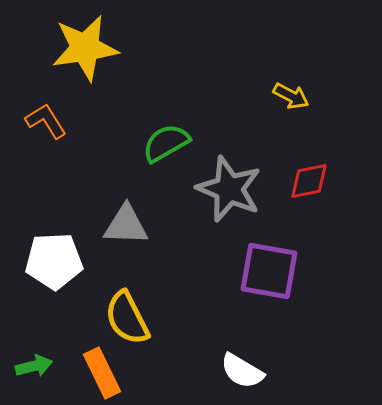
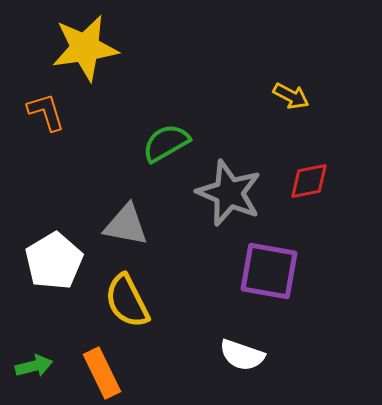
orange L-shape: moved 9 px up; rotated 15 degrees clockwise
gray star: moved 4 px down
gray triangle: rotated 9 degrees clockwise
white pentagon: rotated 28 degrees counterclockwise
yellow semicircle: moved 17 px up
white semicircle: moved 16 px up; rotated 12 degrees counterclockwise
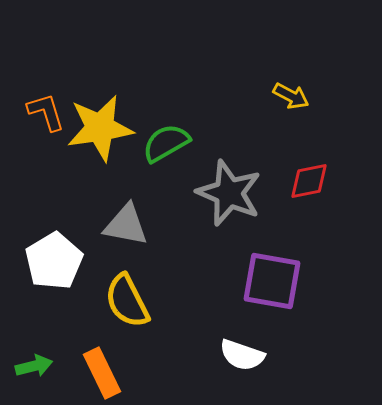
yellow star: moved 15 px right, 80 px down
purple square: moved 3 px right, 10 px down
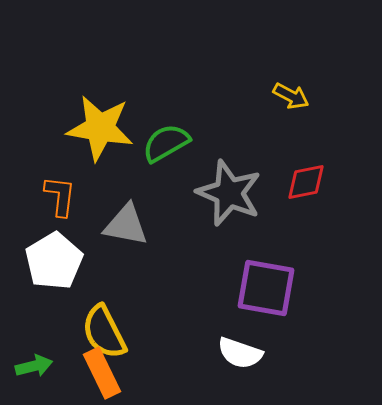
orange L-shape: moved 14 px right, 84 px down; rotated 24 degrees clockwise
yellow star: rotated 18 degrees clockwise
red diamond: moved 3 px left, 1 px down
purple square: moved 6 px left, 7 px down
yellow semicircle: moved 23 px left, 31 px down
white semicircle: moved 2 px left, 2 px up
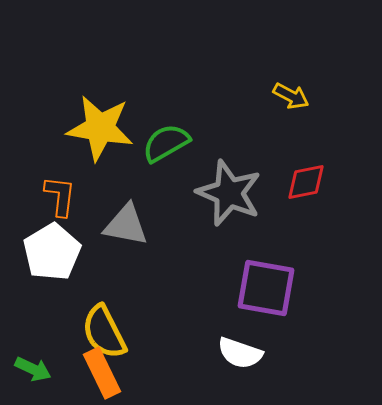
white pentagon: moved 2 px left, 9 px up
green arrow: moved 1 px left, 3 px down; rotated 39 degrees clockwise
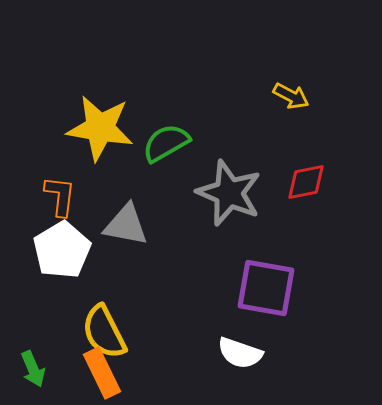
white pentagon: moved 10 px right, 2 px up
green arrow: rotated 42 degrees clockwise
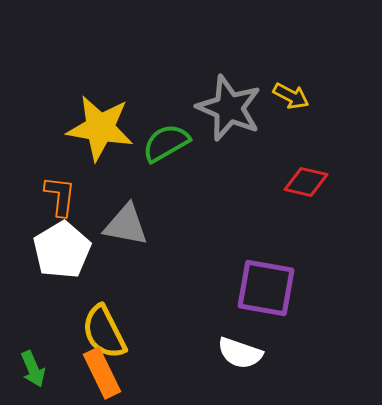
red diamond: rotated 24 degrees clockwise
gray star: moved 85 px up
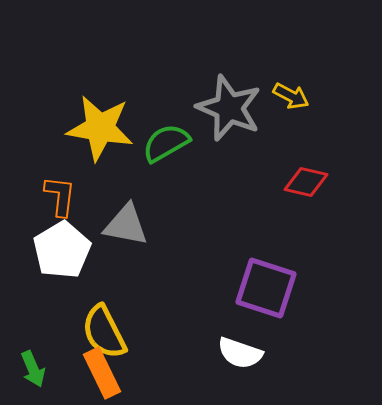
purple square: rotated 8 degrees clockwise
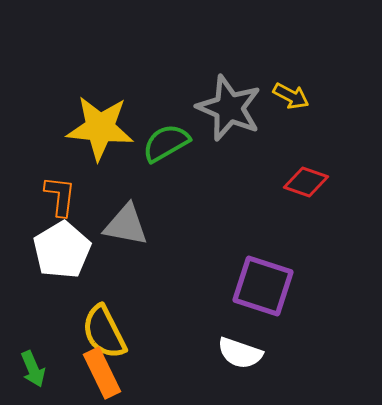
yellow star: rotated 4 degrees counterclockwise
red diamond: rotated 6 degrees clockwise
purple square: moved 3 px left, 2 px up
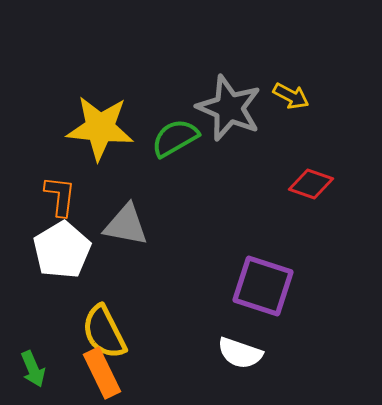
green semicircle: moved 9 px right, 5 px up
red diamond: moved 5 px right, 2 px down
